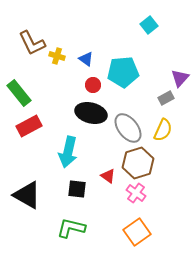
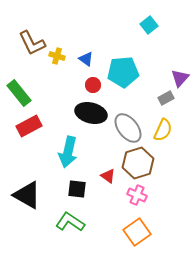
pink cross: moved 1 px right, 2 px down; rotated 12 degrees counterclockwise
green L-shape: moved 1 px left, 6 px up; rotated 20 degrees clockwise
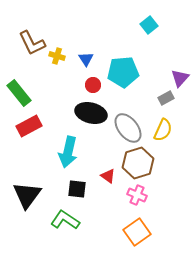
blue triangle: rotated 21 degrees clockwise
black triangle: rotated 36 degrees clockwise
green L-shape: moved 5 px left, 2 px up
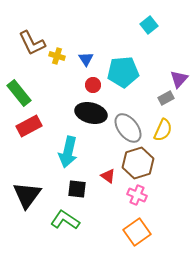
purple triangle: moved 1 px left, 1 px down
